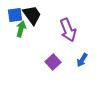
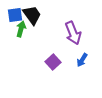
purple arrow: moved 5 px right, 3 px down
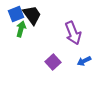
blue square: moved 1 px right, 1 px up; rotated 14 degrees counterclockwise
blue arrow: moved 2 px right, 1 px down; rotated 32 degrees clockwise
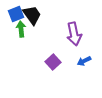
green arrow: rotated 21 degrees counterclockwise
purple arrow: moved 1 px right, 1 px down; rotated 10 degrees clockwise
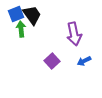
purple square: moved 1 px left, 1 px up
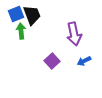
black trapezoid: rotated 15 degrees clockwise
green arrow: moved 2 px down
